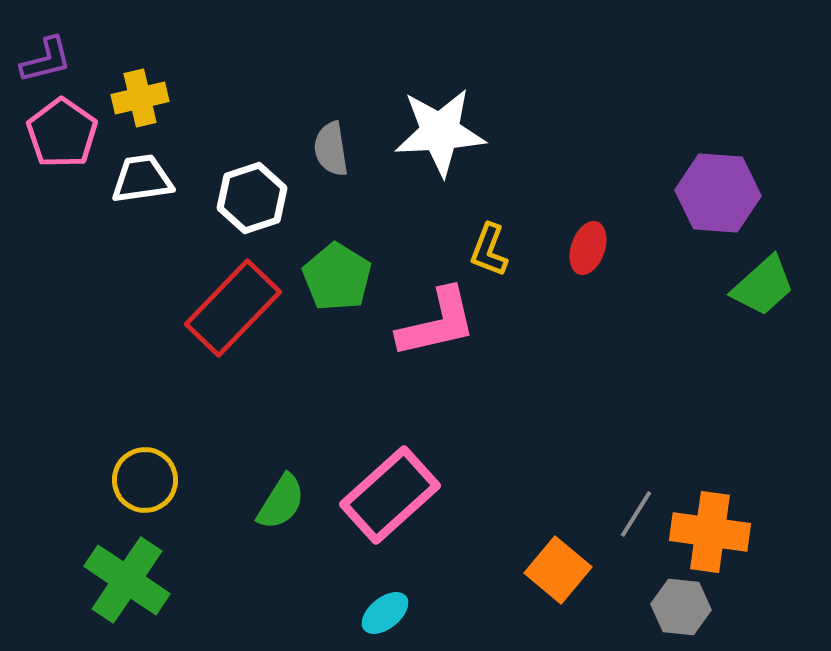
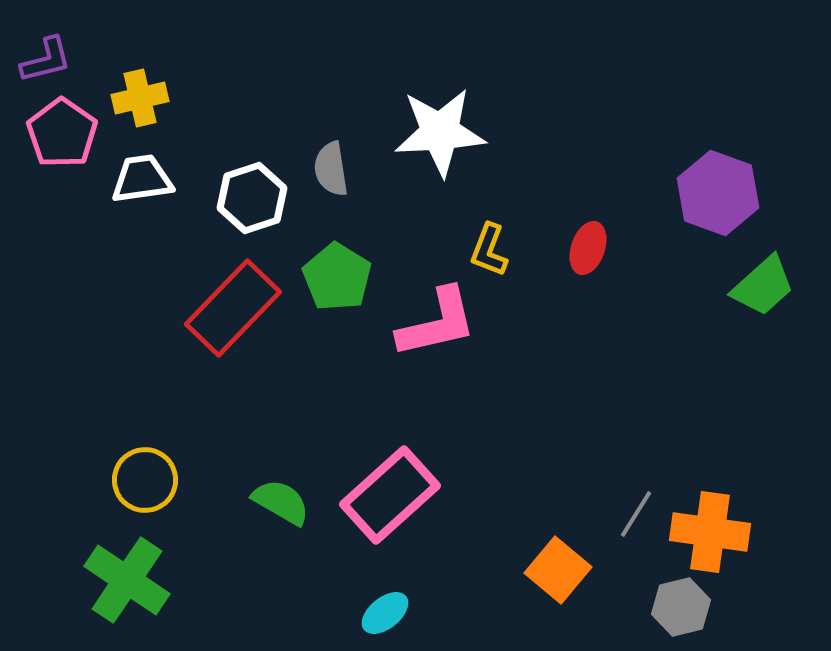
gray semicircle: moved 20 px down
purple hexagon: rotated 16 degrees clockwise
green semicircle: rotated 92 degrees counterclockwise
gray hexagon: rotated 20 degrees counterclockwise
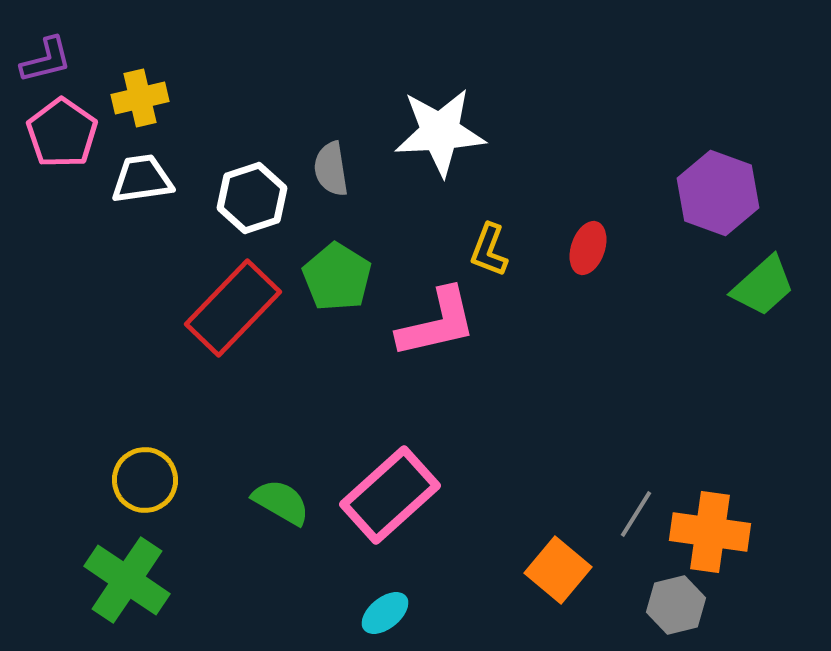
gray hexagon: moved 5 px left, 2 px up
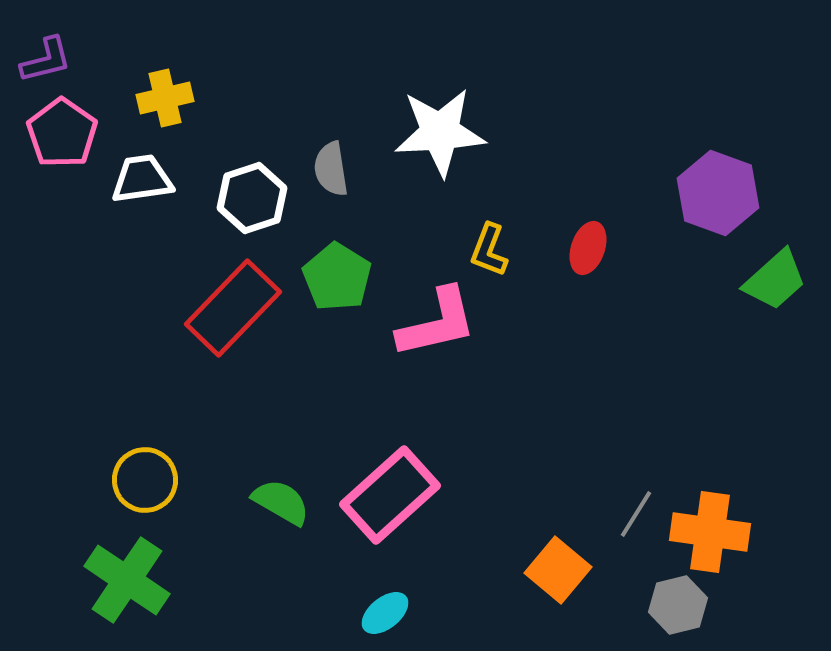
yellow cross: moved 25 px right
green trapezoid: moved 12 px right, 6 px up
gray hexagon: moved 2 px right
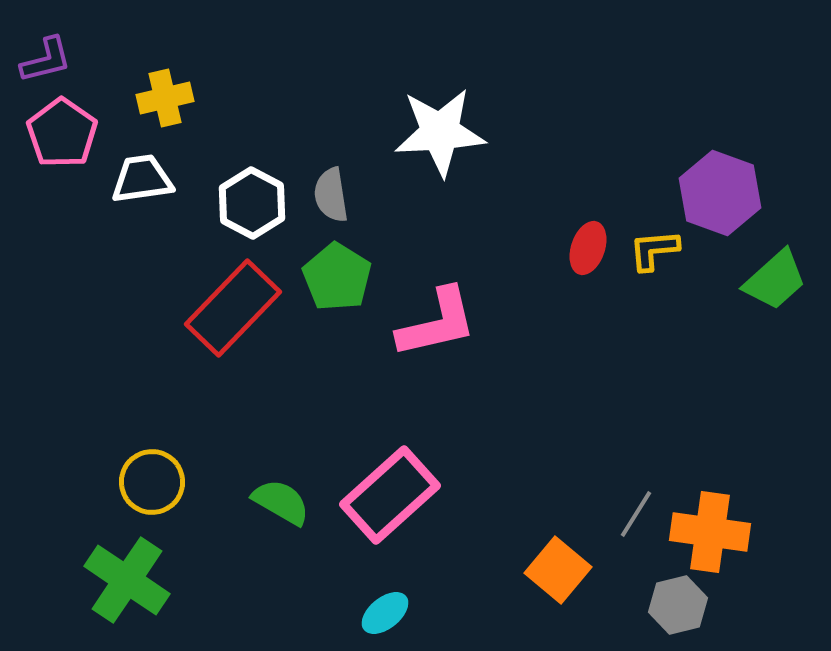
gray semicircle: moved 26 px down
purple hexagon: moved 2 px right
white hexagon: moved 5 px down; rotated 14 degrees counterclockwise
yellow L-shape: moved 165 px right; rotated 64 degrees clockwise
yellow circle: moved 7 px right, 2 px down
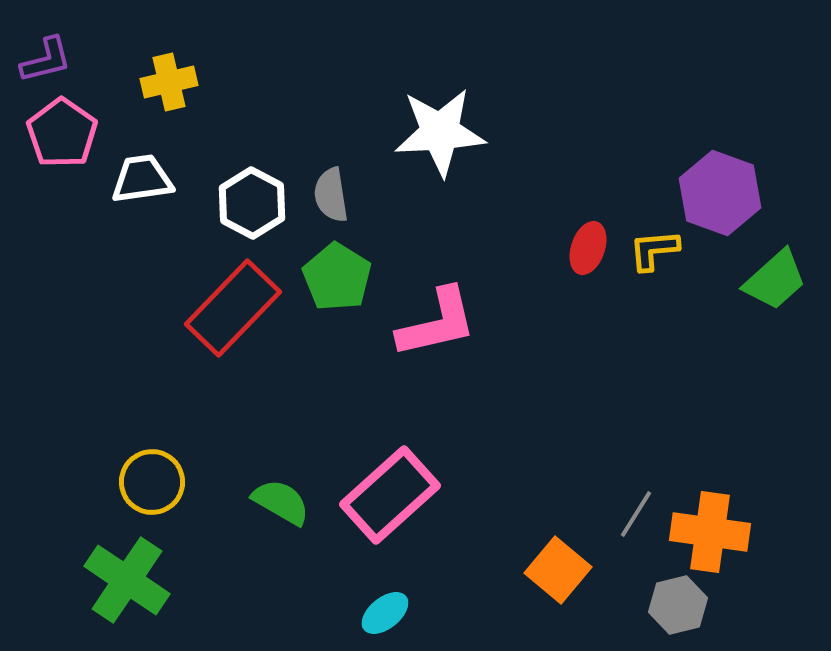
yellow cross: moved 4 px right, 16 px up
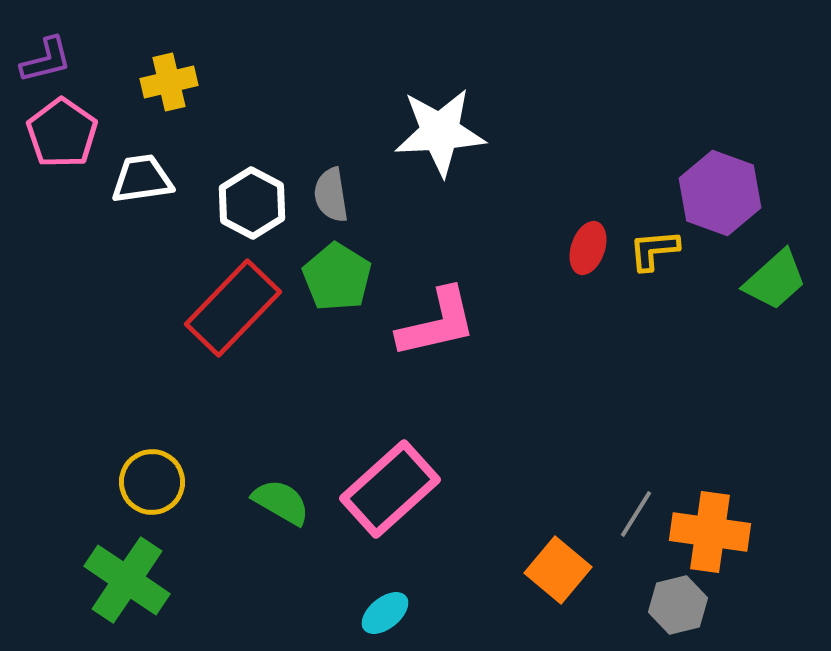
pink rectangle: moved 6 px up
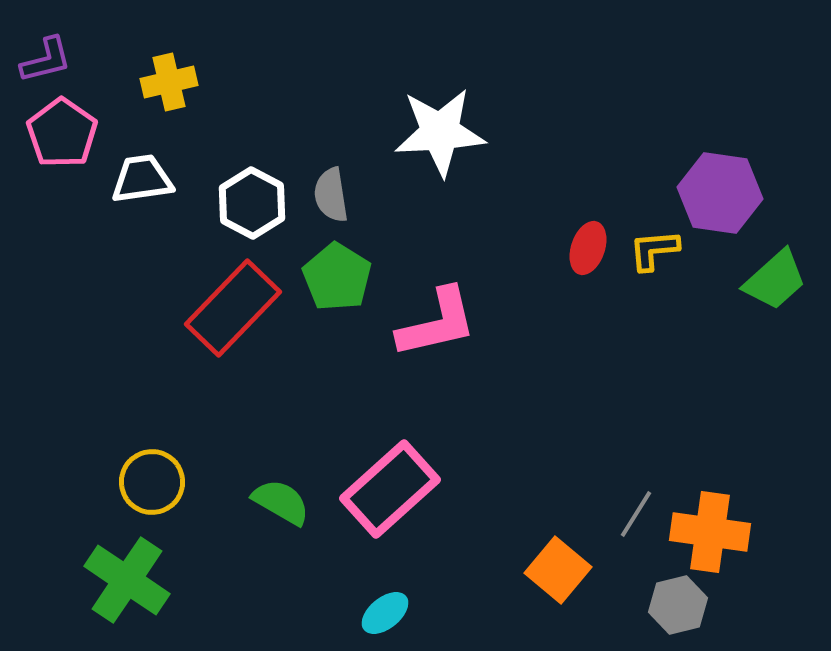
purple hexagon: rotated 12 degrees counterclockwise
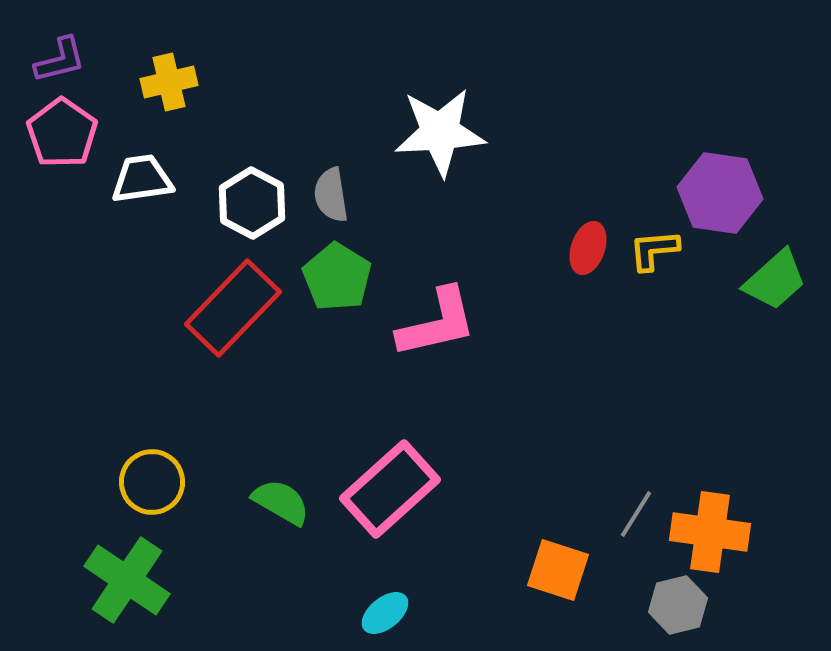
purple L-shape: moved 14 px right
orange square: rotated 22 degrees counterclockwise
